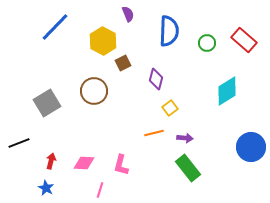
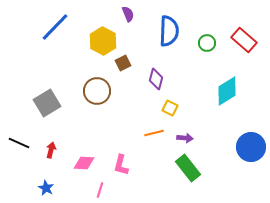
brown circle: moved 3 px right
yellow square: rotated 28 degrees counterclockwise
black line: rotated 45 degrees clockwise
red arrow: moved 11 px up
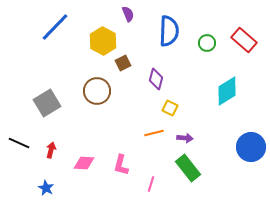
pink line: moved 51 px right, 6 px up
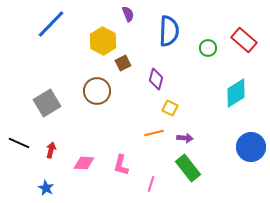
blue line: moved 4 px left, 3 px up
green circle: moved 1 px right, 5 px down
cyan diamond: moved 9 px right, 2 px down
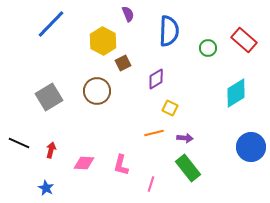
purple diamond: rotated 45 degrees clockwise
gray square: moved 2 px right, 6 px up
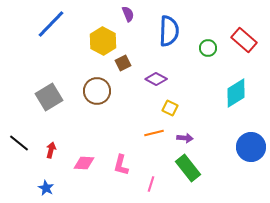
purple diamond: rotated 60 degrees clockwise
black line: rotated 15 degrees clockwise
